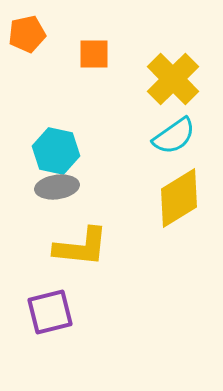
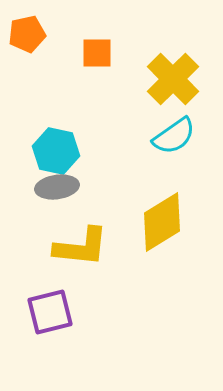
orange square: moved 3 px right, 1 px up
yellow diamond: moved 17 px left, 24 px down
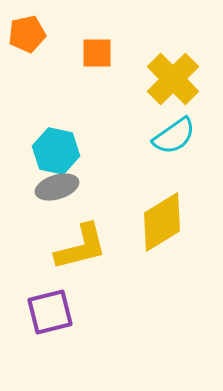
gray ellipse: rotated 9 degrees counterclockwise
yellow L-shape: rotated 20 degrees counterclockwise
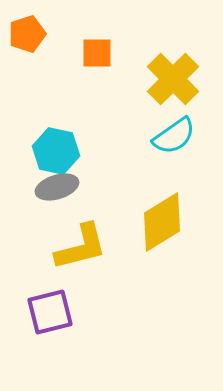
orange pentagon: rotated 6 degrees counterclockwise
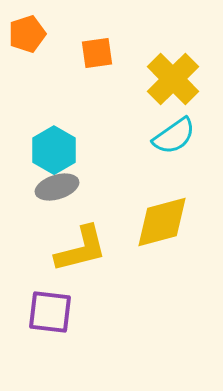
orange square: rotated 8 degrees counterclockwise
cyan hexagon: moved 2 px left, 1 px up; rotated 18 degrees clockwise
yellow diamond: rotated 16 degrees clockwise
yellow L-shape: moved 2 px down
purple square: rotated 21 degrees clockwise
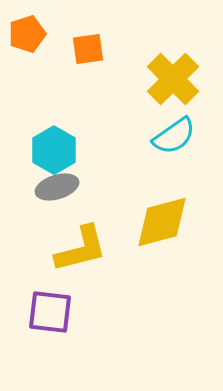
orange square: moved 9 px left, 4 px up
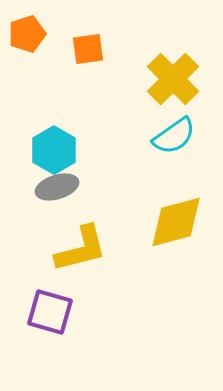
yellow diamond: moved 14 px right
purple square: rotated 9 degrees clockwise
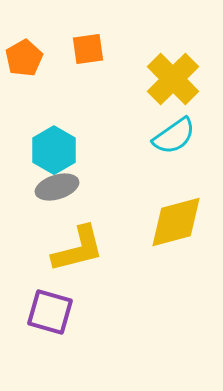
orange pentagon: moved 3 px left, 24 px down; rotated 12 degrees counterclockwise
yellow L-shape: moved 3 px left
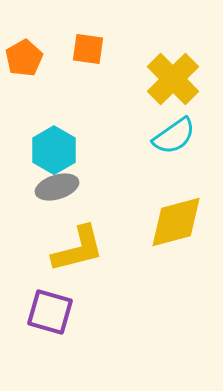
orange square: rotated 16 degrees clockwise
